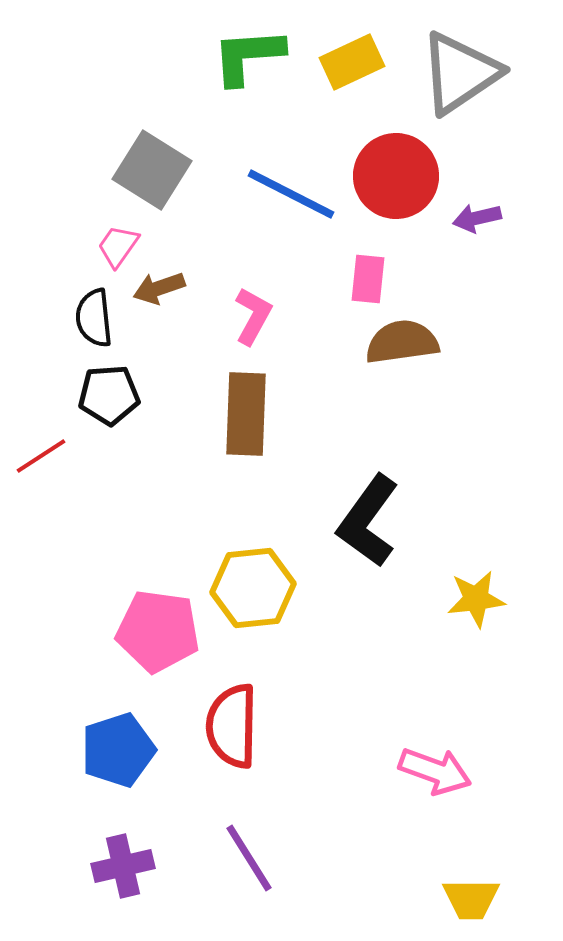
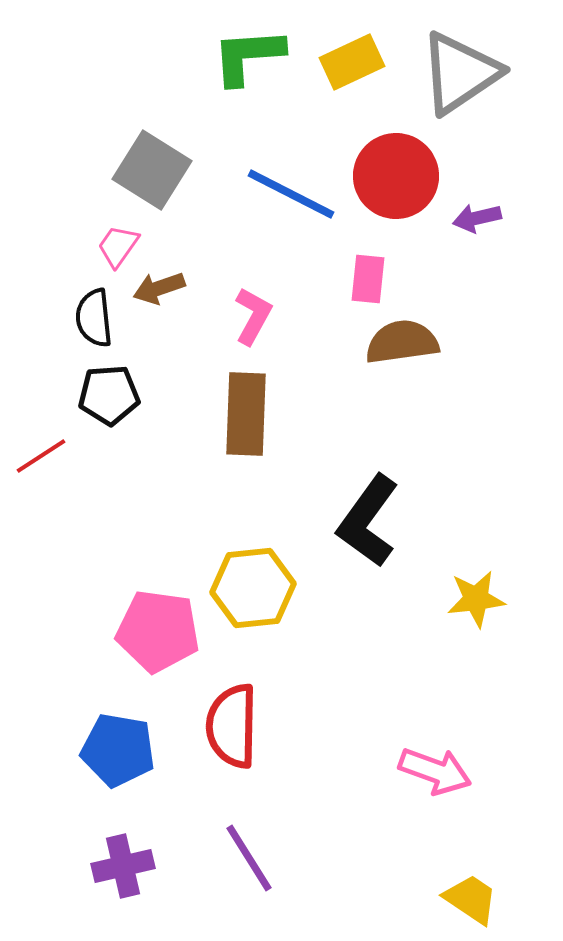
blue pentagon: rotated 28 degrees clockwise
yellow trapezoid: rotated 146 degrees counterclockwise
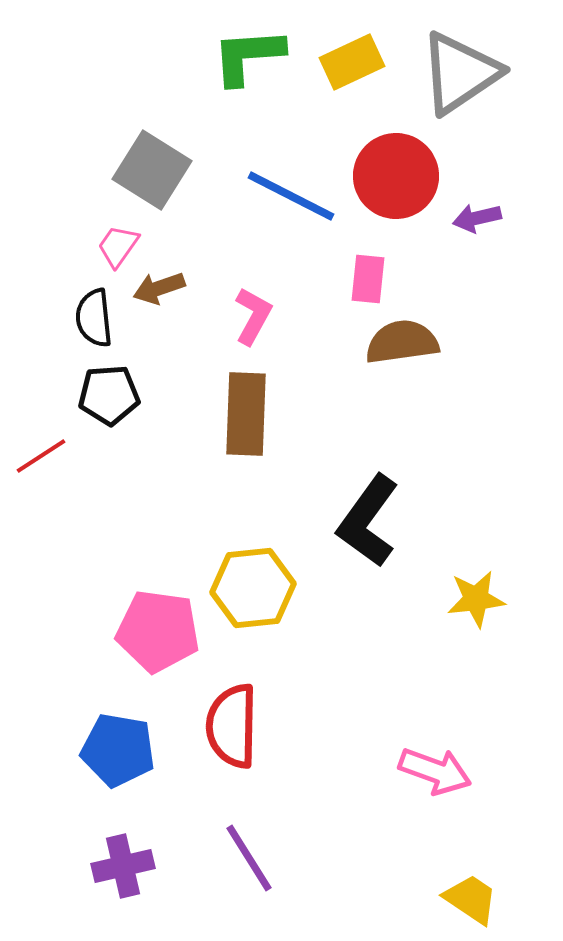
blue line: moved 2 px down
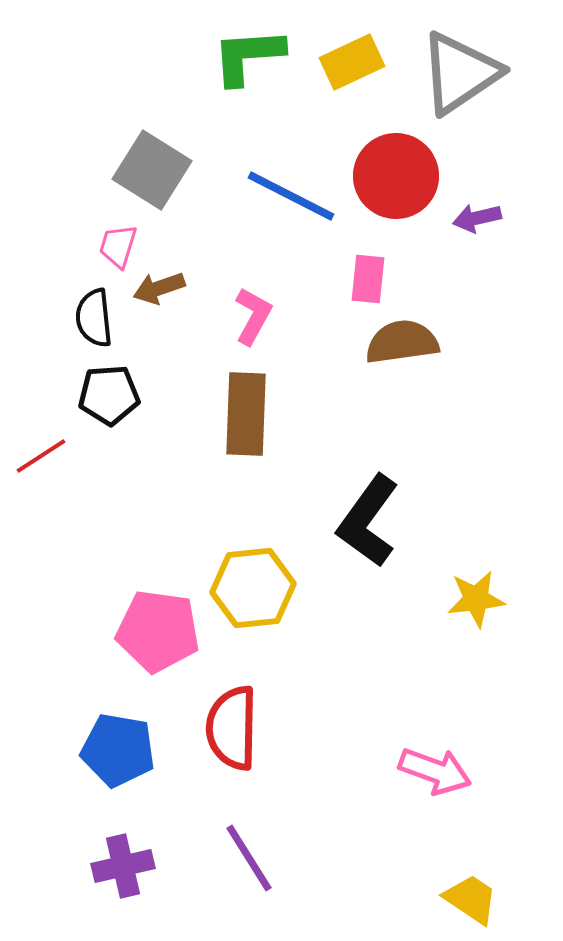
pink trapezoid: rotated 18 degrees counterclockwise
red semicircle: moved 2 px down
